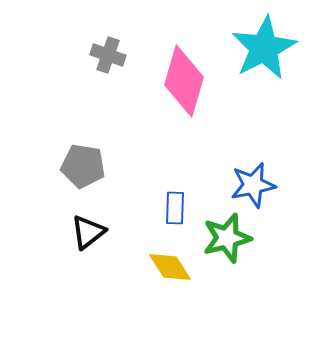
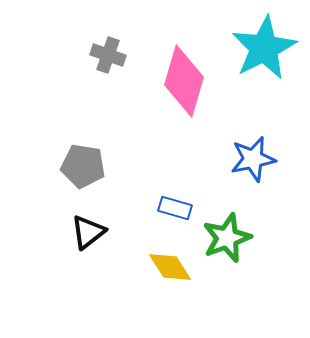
blue star: moved 26 px up
blue rectangle: rotated 76 degrees counterclockwise
green star: rotated 6 degrees counterclockwise
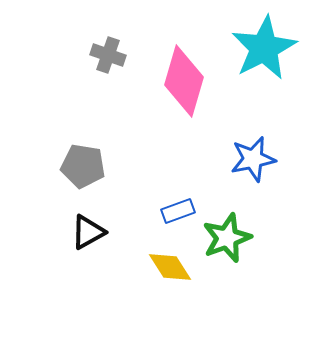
blue rectangle: moved 3 px right, 3 px down; rotated 36 degrees counterclockwise
black triangle: rotated 9 degrees clockwise
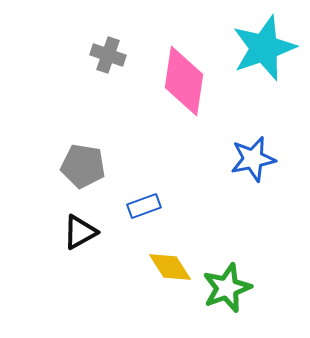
cyan star: rotated 8 degrees clockwise
pink diamond: rotated 8 degrees counterclockwise
blue rectangle: moved 34 px left, 5 px up
black triangle: moved 8 px left
green star: moved 50 px down
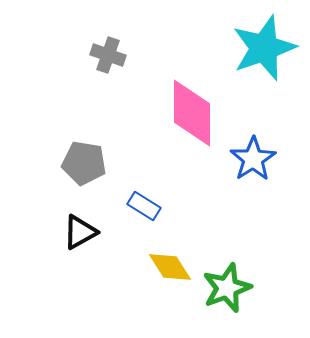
pink diamond: moved 8 px right, 32 px down; rotated 8 degrees counterclockwise
blue star: rotated 21 degrees counterclockwise
gray pentagon: moved 1 px right, 3 px up
blue rectangle: rotated 52 degrees clockwise
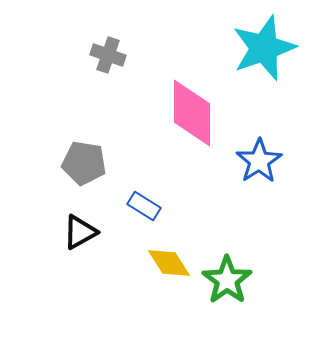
blue star: moved 6 px right, 2 px down
yellow diamond: moved 1 px left, 4 px up
green star: moved 8 px up; rotated 15 degrees counterclockwise
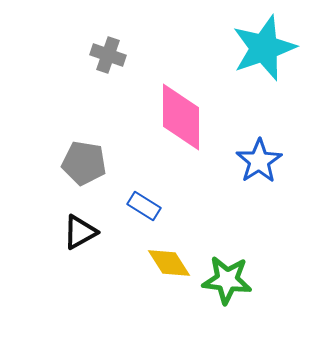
pink diamond: moved 11 px left, 4 px down
green star: rotated 30 degrees counterclockwise
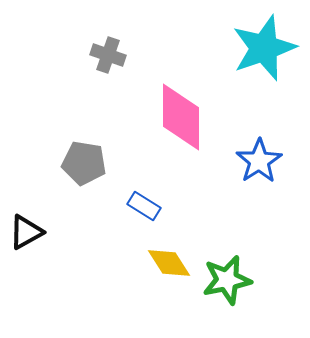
black triangle: moved 54 px left
green star: rotated 18 degrees counterclockwise
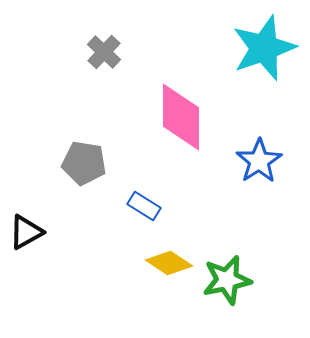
gray cross: moved 4 px left, 3 px up; rotated 24 degrees clockwise
yellow diamond: rotated 24 degrees counterclockwise
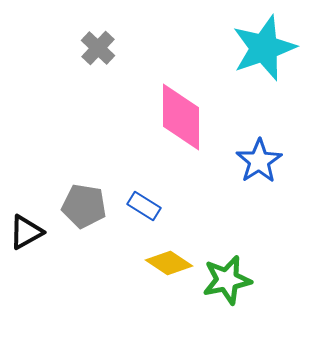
gray cross: moved 6 px left, 4 px up
gray pentagon: moved 43 px down
